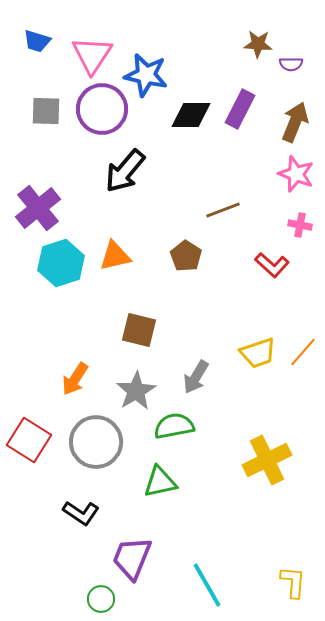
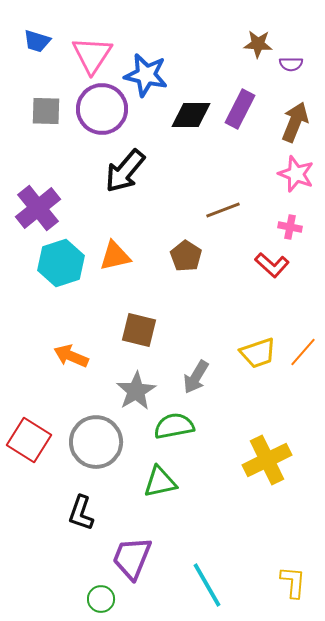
pink cross: moved 10 px left, 2 px down
orange arrow: moved 4 px left, 23 px up; rotated 80 degrees clockwise
black L-shape: rotated 75 degrees clockwise
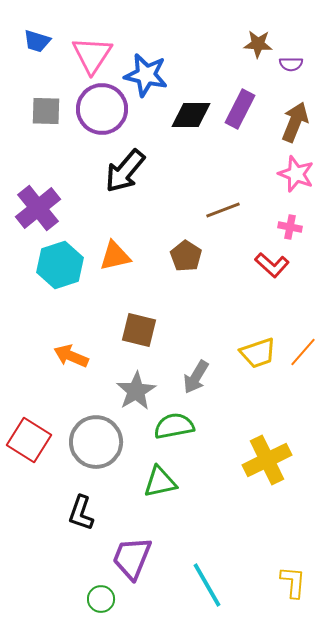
cyan hexagon: moved 1 px left, 2 px down
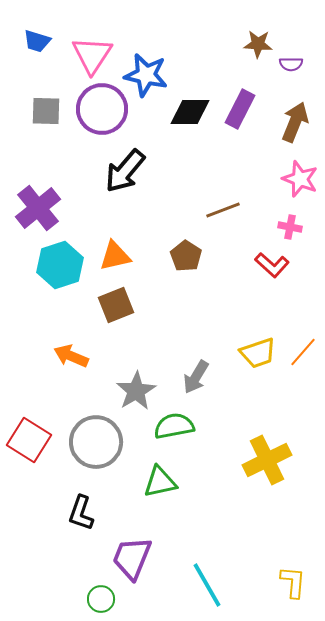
black diamond: moved 1 px left, 3 px up
pink star: moved 4 px right, 5 px down
brown square: moved 23 px left, 25 px up; rotated 36 degrees counterclockwise
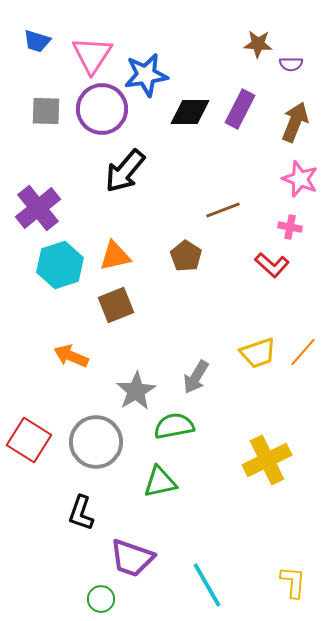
blue star: rotated 21 degrees counterclockwise
purple trapezoid: rotated 93 degrees counterclockwise
